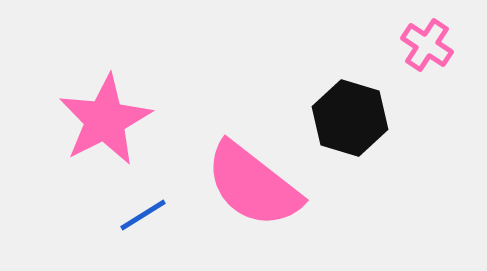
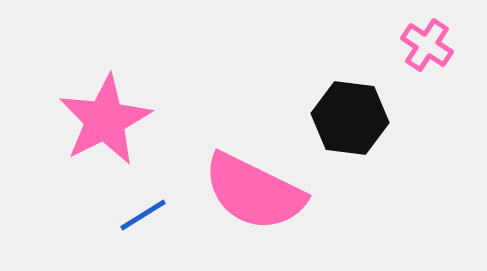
black hexagon: rotated 10 degrees counterclockwise
pink semicircle: moved 1 px right, 7 px down; rotated 12 degrees counterclockwise
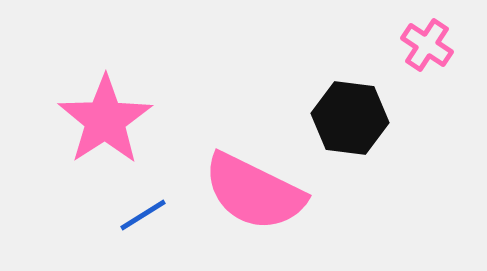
pink star: rotated 6 degrees counterclockwise
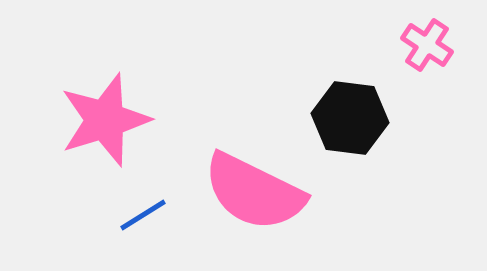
pink star: rotated 16 degrees clockwise
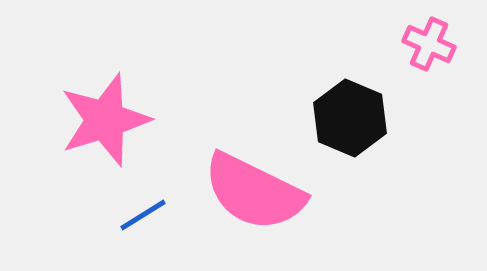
pink cross: moved 2 px right, 1 px up; rotated 9 degrees counterclockwise
black hexagon: rotated 16 degrees clockwise
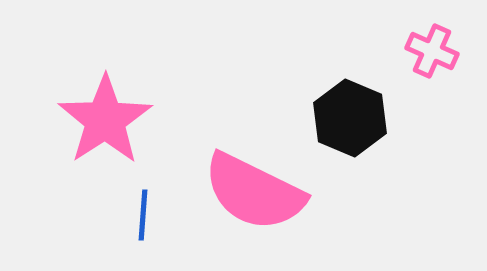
pink cross: moved 3 px right, 7 px down
pink star: rotated 16 degrees counterclockwise
blue line: rotated 54 degrees counterclockwise
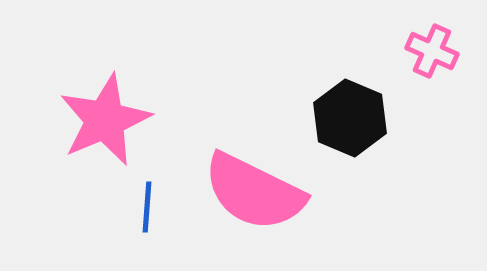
pink star: rotated 10 degrees clockwise
blue line: moved 4 px right, 8 px up
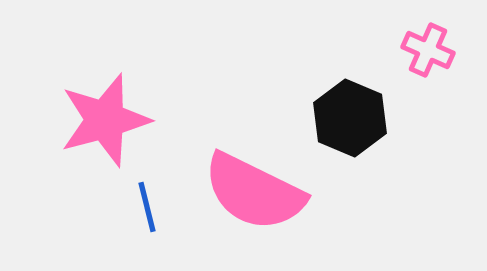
pink cross: moved 4 px left, 1 px up
pink star: rotated 8 degrees clockwise
blue line: rotated 18 degrees counterclockwise
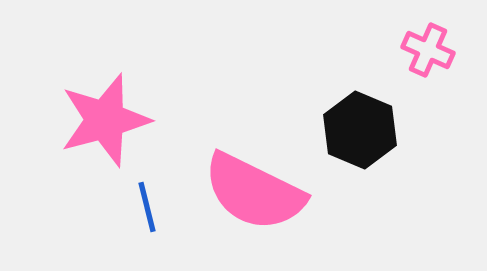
black hexagon: moved 10 px right, 12 px down
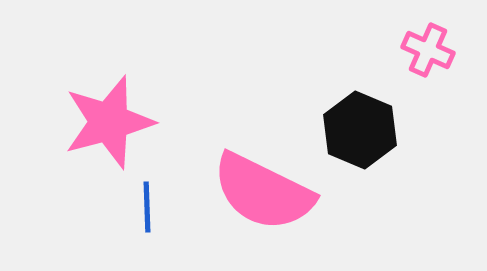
pink star: moved 4 px right, 2 px down
pink semicircle: moved 9 px right
blue line: rotated 12 degrees clockwise
